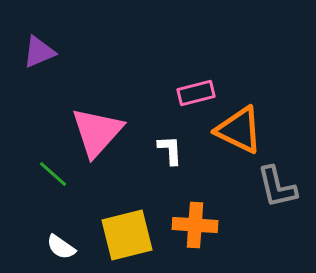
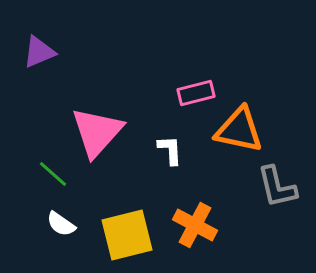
orange triangle: rotated 14 degrees counterclockwise
orange cross: rotated 24 degrees clockwise
white semicircle: moved 23 px up
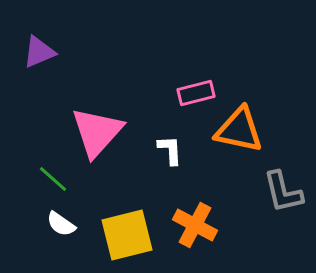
green line: moved 5 px down
gray L-shape: moved 6 px right, 5 px down
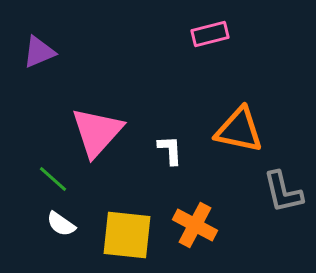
pink rectangle: moved 14 px right, 59 px up
yellow square: rotated 20 degrees clockwise
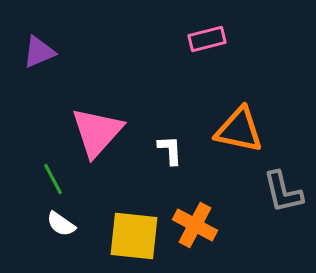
pink rectangle: moved 3 px left, 5 px down
green line: rotated 20 degrees clockwise
yellow square: moved 7 px right, 1 px down
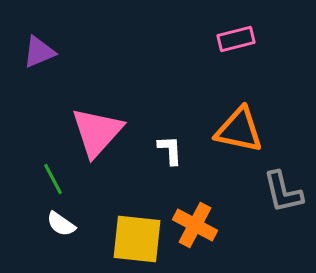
pink rectangle: moved 29 px right
yellow square: moved 3 px right, 3 px down
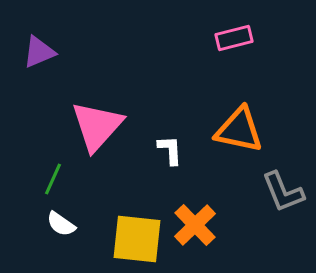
pink rectangle: moved 2 px left, 1 px up
pink triangle: moved 6 px up
green line: rotated 52 degrees clockwise
gray L-shape: rotated 9 degrees counterclockwise
orange cross: rotated 18 degrees clockwise
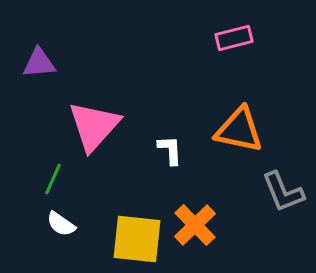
purple triangle: moved 11 px down; rotated 18 degrees clockwise
pink triangle: moved 3 px left
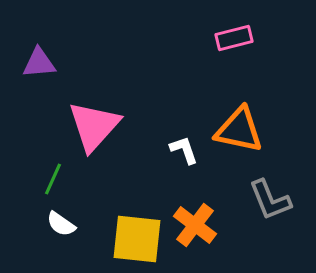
white L-shape: moved 14 px right; rotated 16 degrees counterclockwise
gray L-shape: moved 13 px left, 8 px down
orange cross: rotated 9 degrees counterclockwise
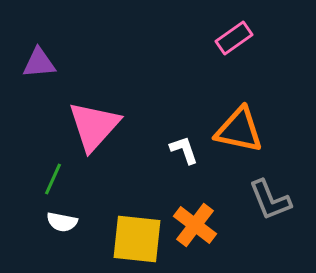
pink rectangle: rotated 21 degrees counterclockwise
white semicircle: moved 1 px right, 2 px up; rotated 24 degrees counterclockwise
